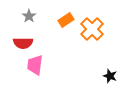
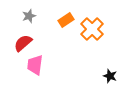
gray star: rotated 16 degrees clockwise
red semicircle: rotated 138 degrees clockwise
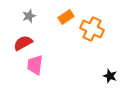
orange rectangle: moved 3 px up
orange cross: rotated 20 degrees counterclockwise
red semicircle: rotated 12 degrees clockwise
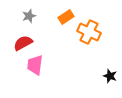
orange cross: moved 3 px left, 3 px down
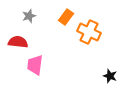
orange rectangle: rotated 21 degrees counterclockwise
red semicircle: moved 5 px left, 1 px up; rotated 36 degrees clockwise
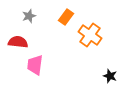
orange cross: moved 1 px right, 3 px down; rotated 10 degrees clockwise
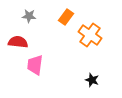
gray star: rotated 24 degrees clockwise
black star: moved 18 px left, 4 px down
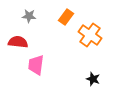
pink trapezoid: moved 1 px right
black star: moved 1 px right, 1 px up
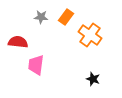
gray star: moved 12 px right, 1 px down
